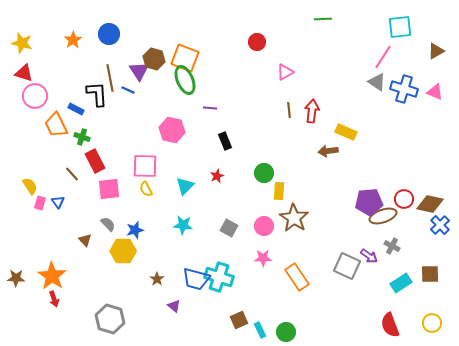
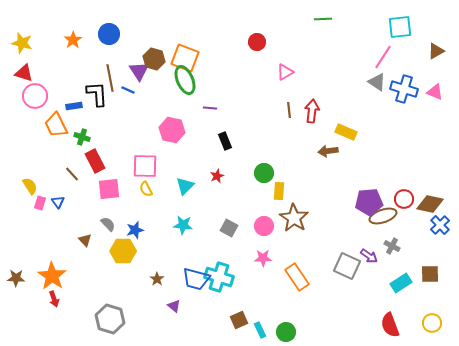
blue rectangle at (76, 109): moved 2 px left, 3 px up; rotated 35 degrees counterclockwise
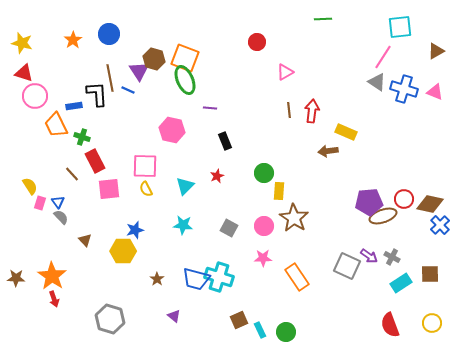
gray semicircle at (108, 224): moved 47 px left, 7 px up
gray cross at (392, 246): moved 11 px down
purple triangle at (174, 306): moved 10 px down
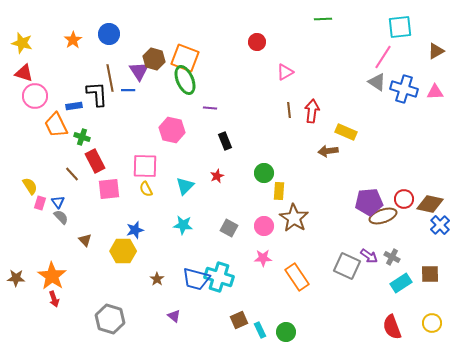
blue line at (128, 90): rotated 24 degrees counterclockwise
pink triangle at (435, 92): rotated 24 degrees counterclockwise
red semicircle at (390, 325): moved 2 px right, 2 px down
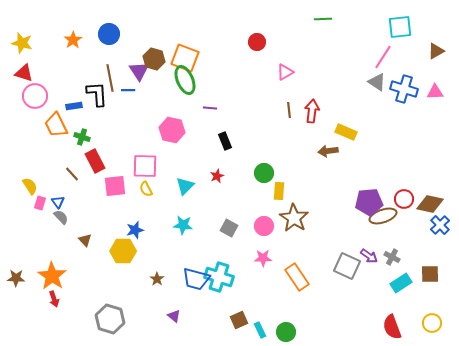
pink square at (109, 189): moved 6 px right, 3 px up
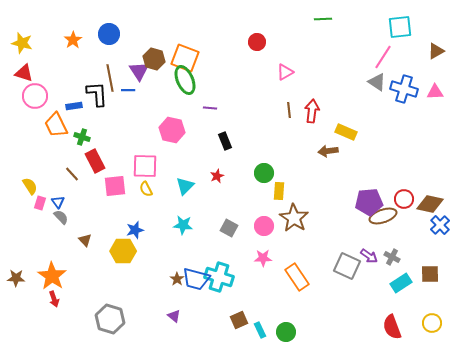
brown star at (157, 279): moved 20 px right
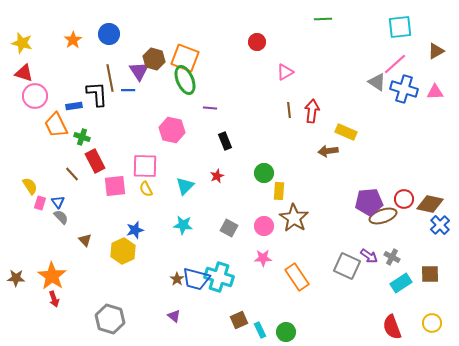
pink line at (383, 57): moved 12 px right, 7 px down; rotated 15 degrees clockwise
yellow hexagon at (123, 251): rotated 25 degrees counterclockwise
